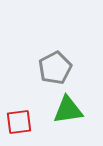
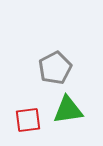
red square: moved 9 px right, 2 px up
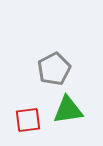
gray pentagon: moved 1 px left, 1 px down
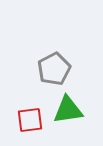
red square: moved 2 px right
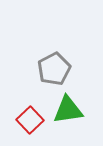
red square: rotated 36 degrees counterclockwise
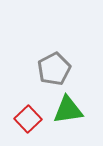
red square: moved 2 px left, 1 px up
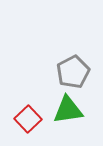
gray pentagon: moved 19 px right, 3 px down
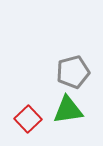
gray pentagon: rotated 12 degrees clockwise
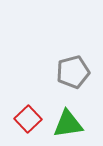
green triangle: moved 14 px down
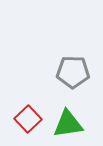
gray pentagon: rotated 16 degrees clockwise
